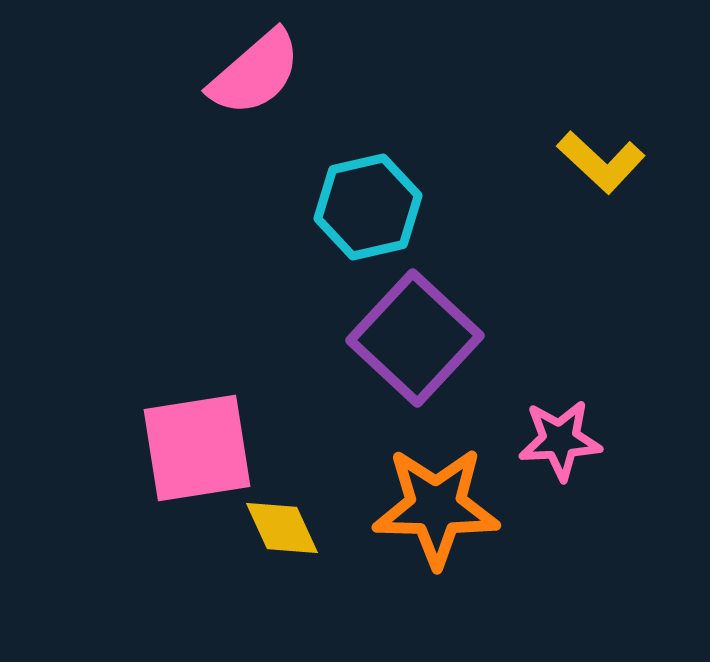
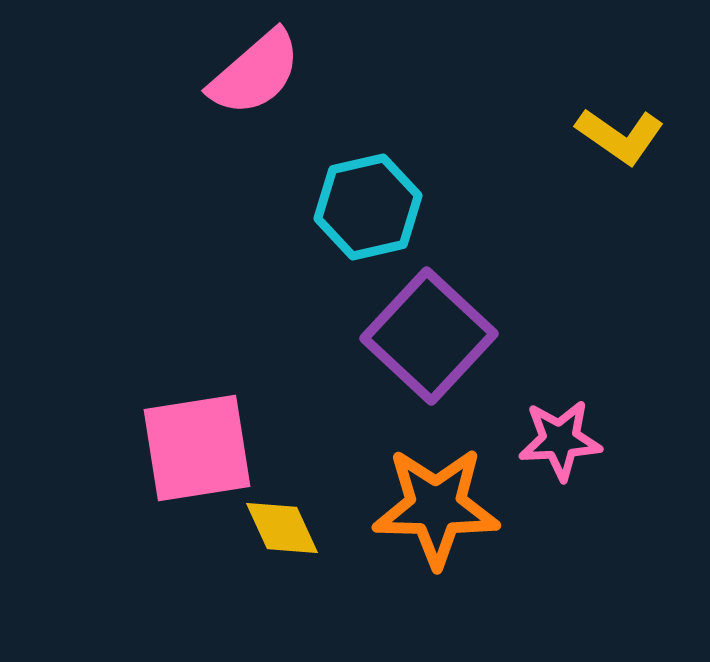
yellow L-shape: moved 19 px right, 26 px up; rotated 8 degrees counterclockwise
purple square: moved 14 px right, 2 px up
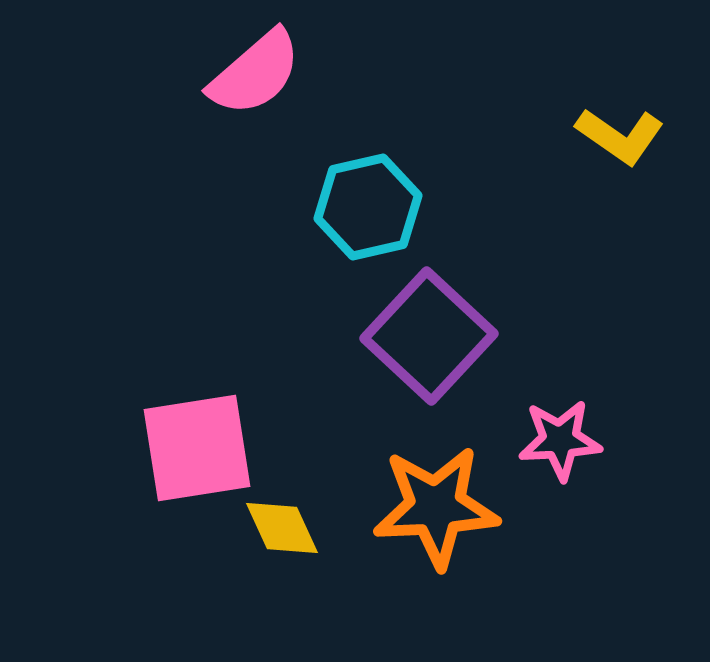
orange star: rotated 4 degrees counterclockwise
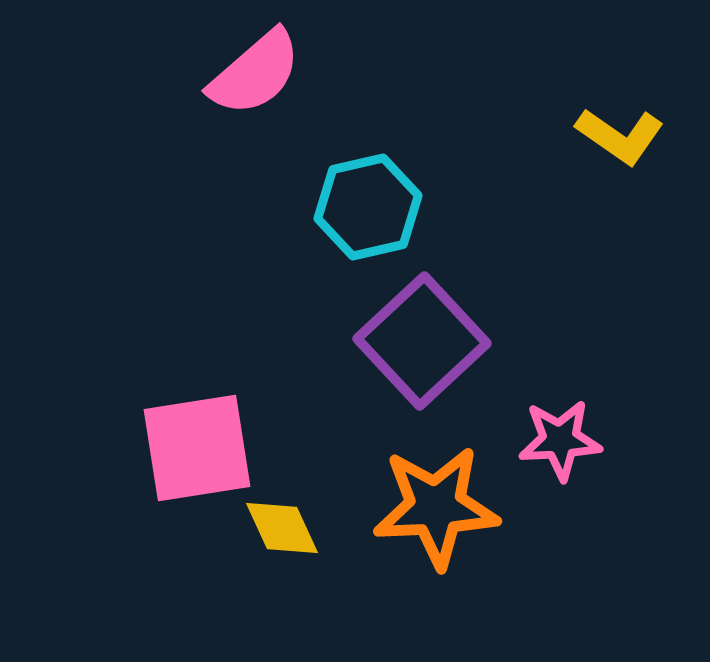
purple square: moved 7 px left, 5 px down; rotated 4 degrees clockwise
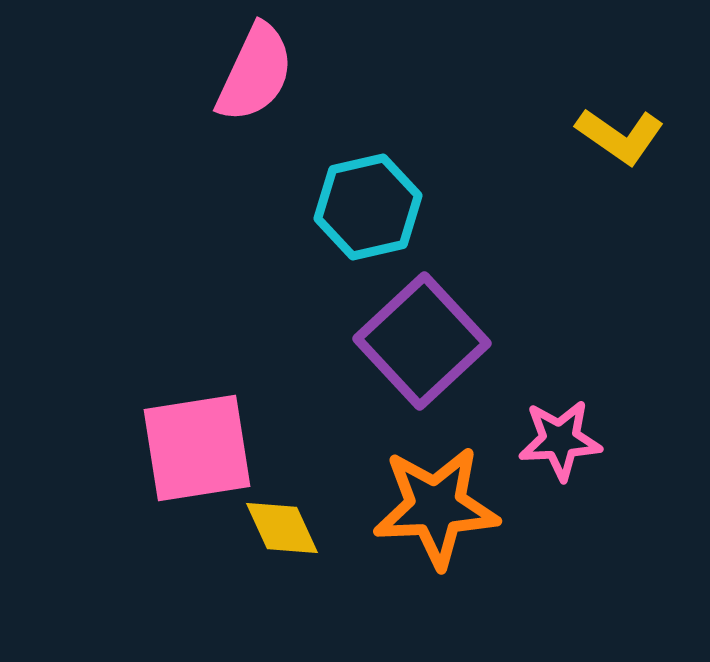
pink semicircle: rotated 24 degrees counterclockwise
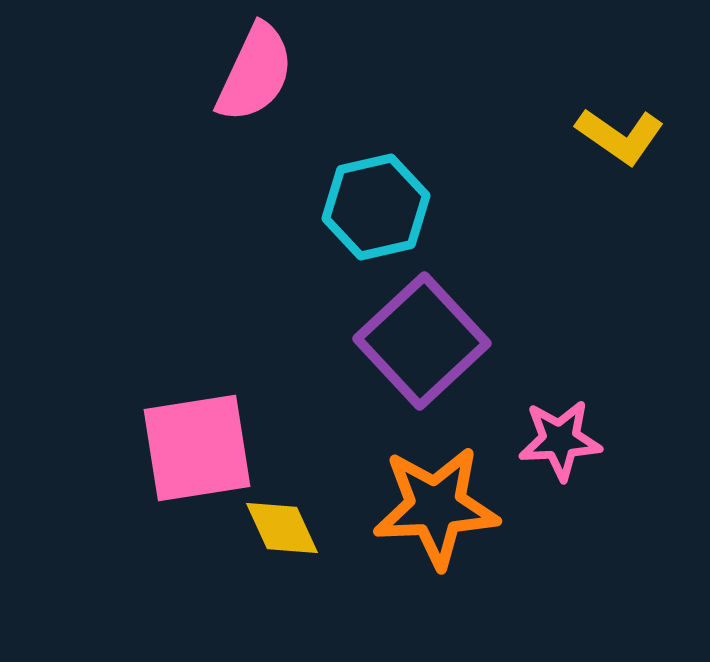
cyan hexagon: moved 8 px right
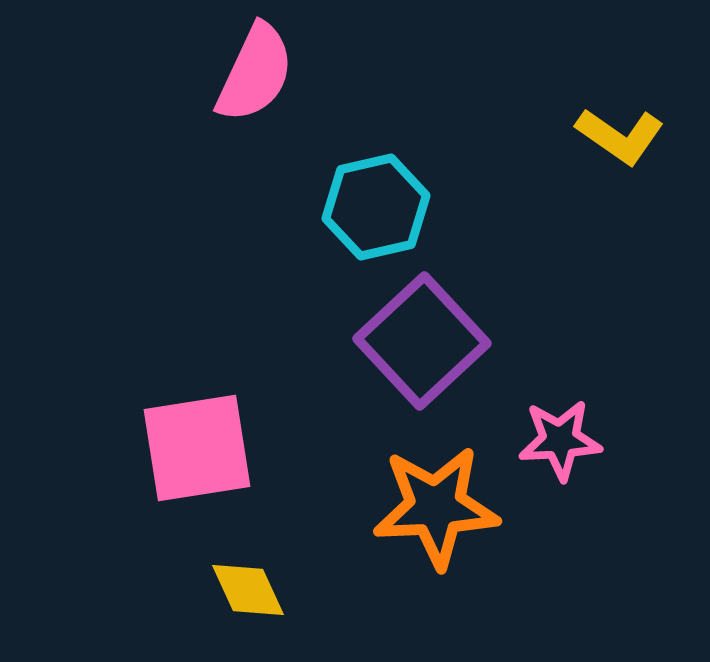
yellow diamond: moved 34 px left, 62 px down
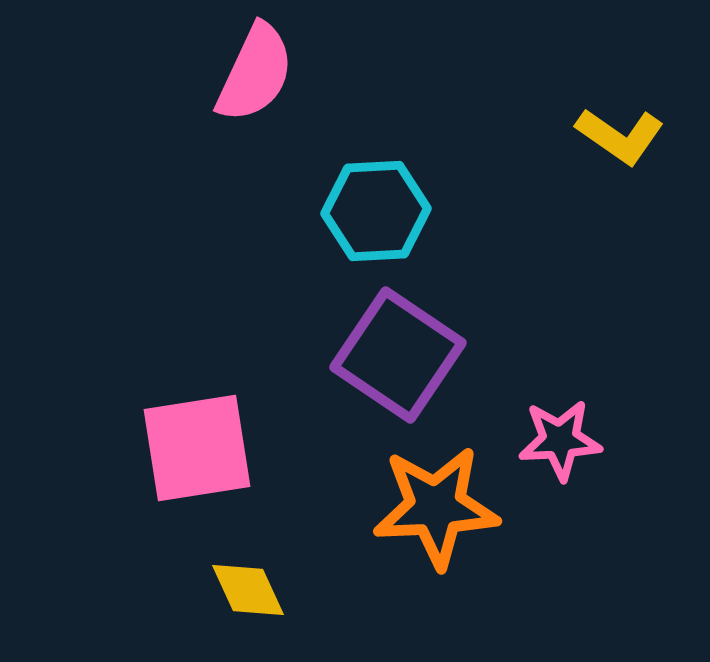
cyan hexagon: moved 4 px down; rotated 10 degrees clockwise
purple square: moved 24 px left, 14 px down; rotated 13 degrees counterclockwise
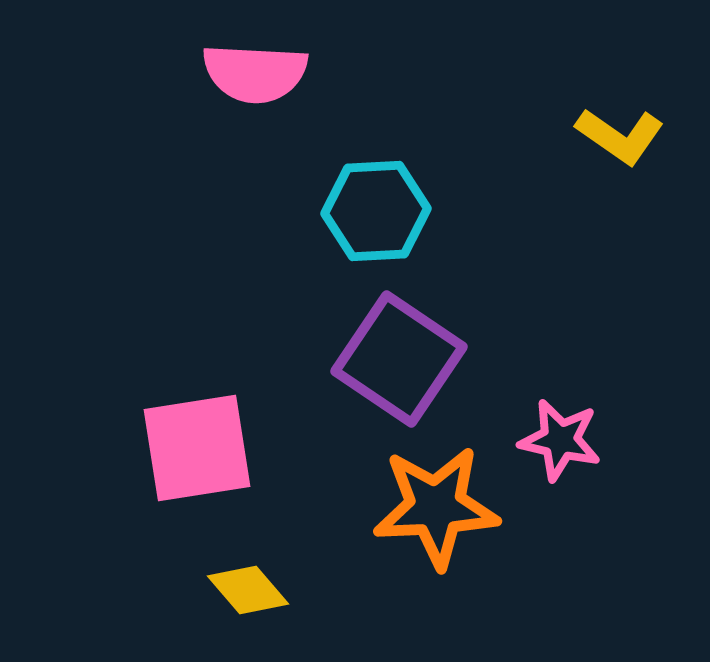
pink semicircle: rotated 68 degrees clockwise
purple square: moved 1 px right, 4 px down
pink star: rotated 16 degrees clockwise
yellow diamond: rotated 16 degrees counterclockwise
